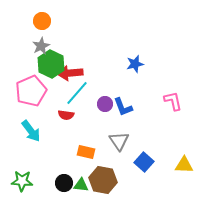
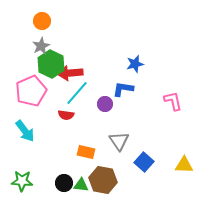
blue L-shape: moved 18 px up; rotated 120 degrees clockwise
cyan arrow: moved 6 px left
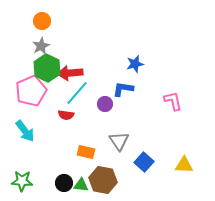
green hexagon: moved 4 px left, 4 px down
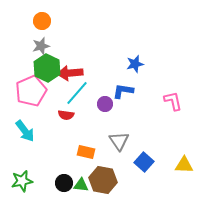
gray star: rotated 12 degrees clockwise
blue L-shape: moved 2 px down
green star: rotated 15 degrees counterclockwise
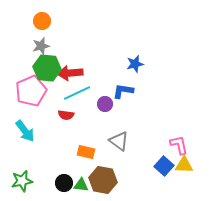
green hexagon: rotated 20 degrees counterclockwise
cyan line: rotated 24 degrees clockwise
pink L-shape: moved 6 px right, 44 px down
gray triangle: rotated 20 degrees counterclockwise
blue square: moved 20 px right, 4 px down
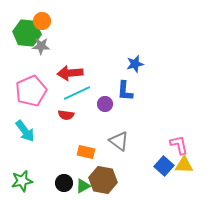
gray star: rotated 18 degrees clockwise
green hexagon: moved 20 px left, 35 px up
blue L-shape: moved 2 px right; rotated 95 degrees counterclockwise
green triangle: moved 2 px right, 1 px down; rotated 35 degrees counterclockwise
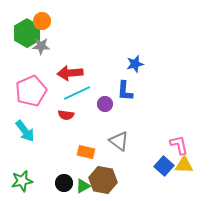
green hexagon: rotated 24 degrees clockwise
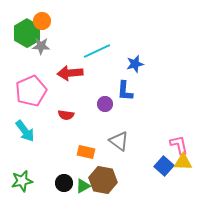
cyan line: moved 20 px right, 42 px up
yellow triangle: moved 1 px left, 3 px up
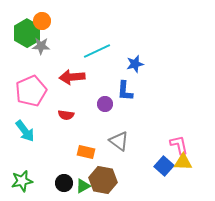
red arrow: moved 2 px right, 4 px down
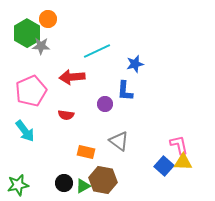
orange circle: moved 6 px right, 2 px up
green star: moved 4 px left, 4 px down
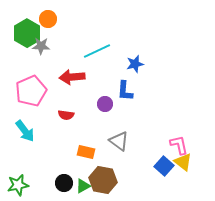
yellow triangle: rotated 36 degrees clockwise
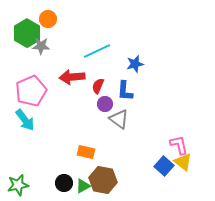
red semicircle: moved 32 px right, 29 px up; rotated 105 degrees clockwise
cyan arrow: moved 11 px up
gray triangle: moved 22 px up
